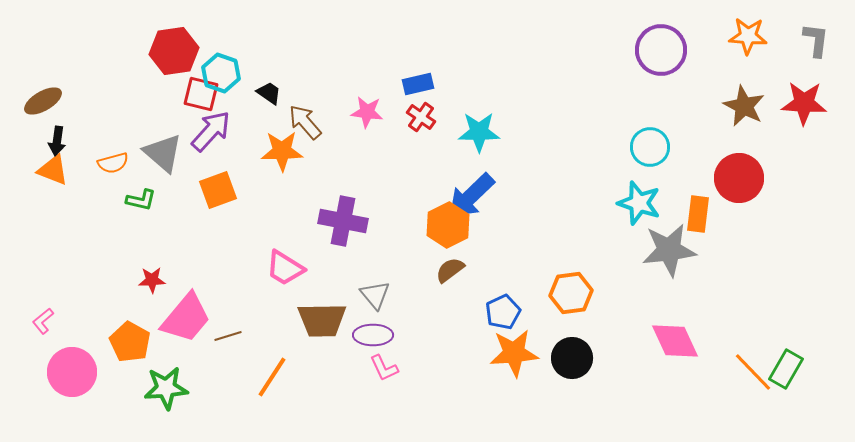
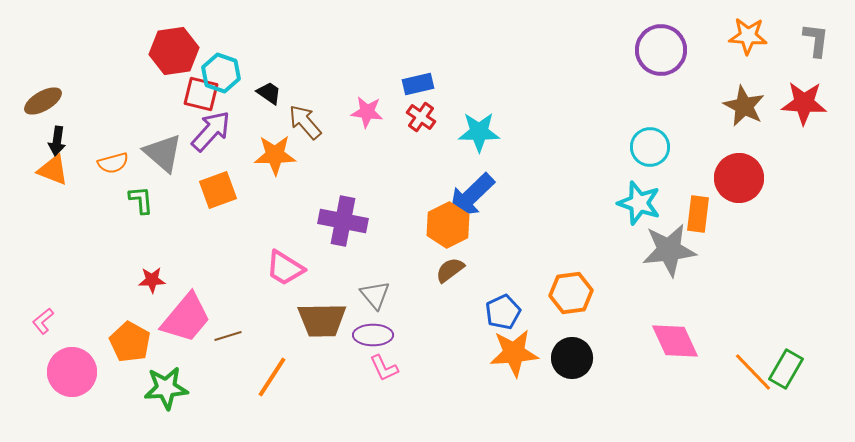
orange star at (282, 151): moved 7 px left, 4 px down
green L-shape at (141, 200): rotated 108 degrees counterclockwise
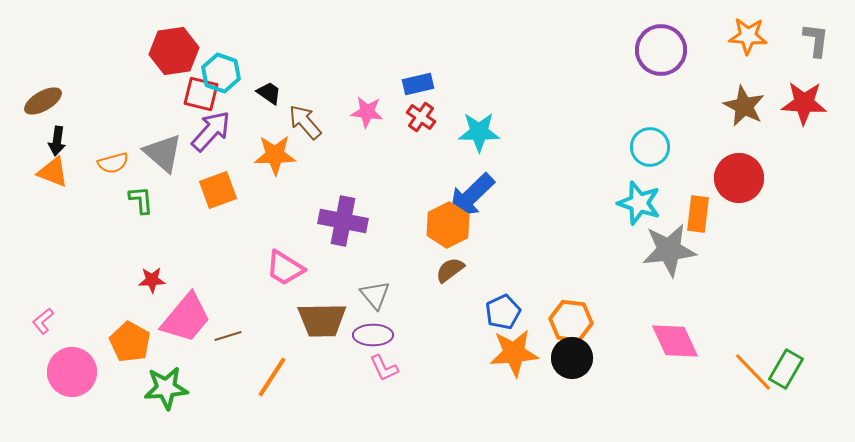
orange triangle at (53, 170): moved 2 px down
orange hexagon at (571, 293): moved 28 px down; rotated 15 degrees clockwise
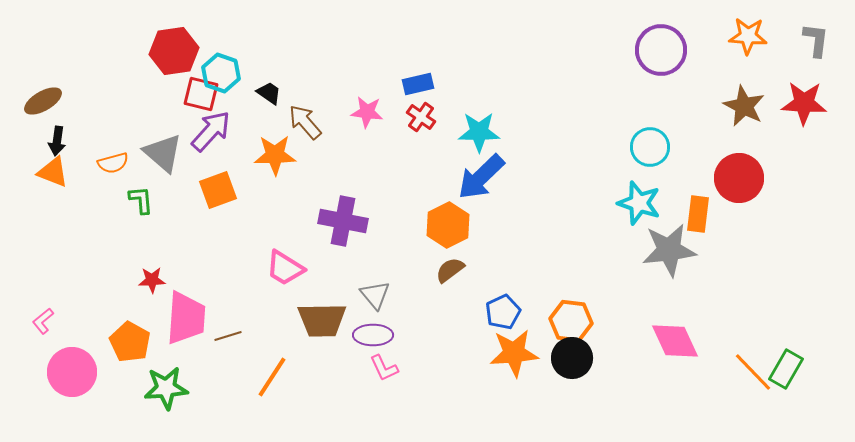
blue arrow at (471, 196): moved 10 px right, 19 px up
pink trapezoid at (186, 318): rotated 36 degrees counterclockwise
